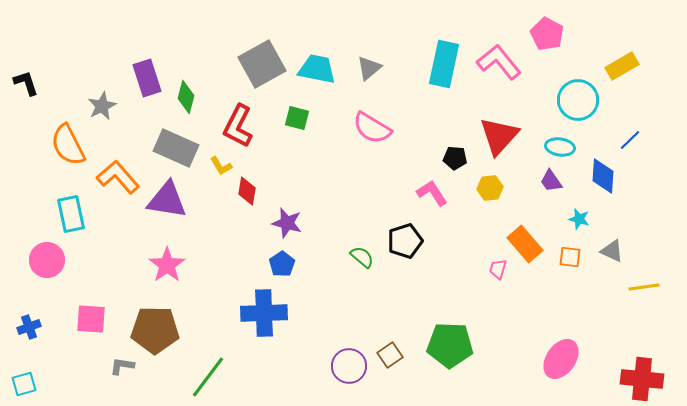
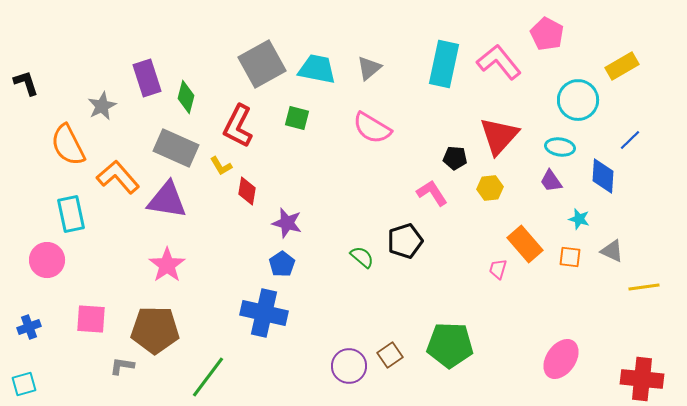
blue cross at (264, 313): rotated 15 degrees clockwise
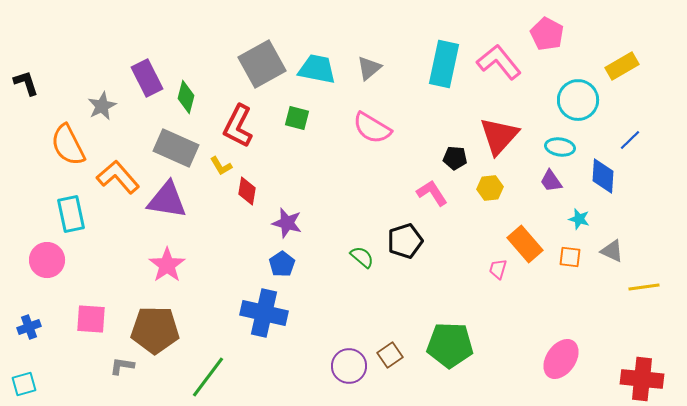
purple rectangle at (147, 78): rotated 9 degrees counterclockwise
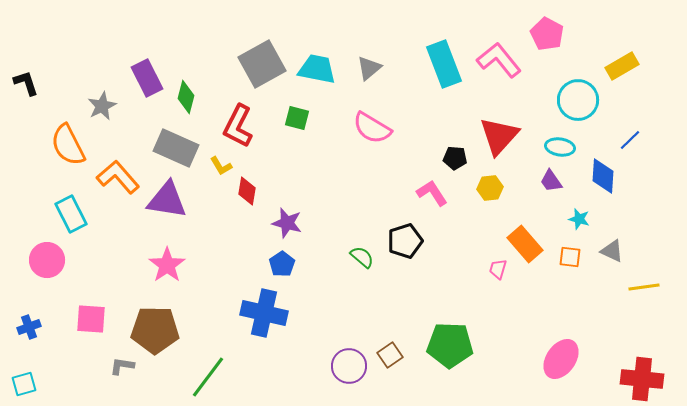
pink L-shape at (499, 62): moved 2 px up
cyan rectangle at (444, 64): rotated 33 degrees counterclockwise
cyan rectangle at (71, 214): rotated 15 degrees counterclockwise
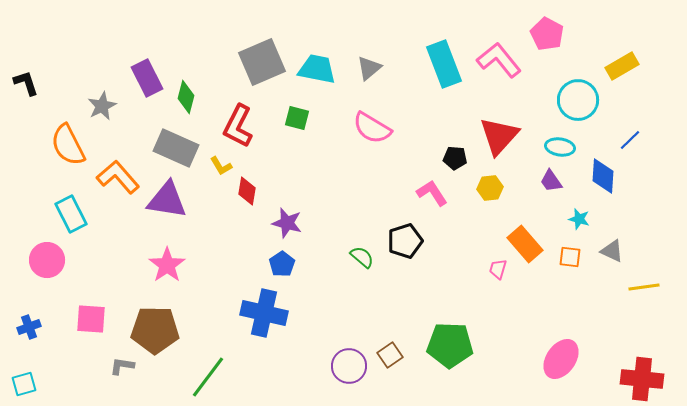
gray square at (262, 64): moved 2 px up; rotated 6 degrees clockwise
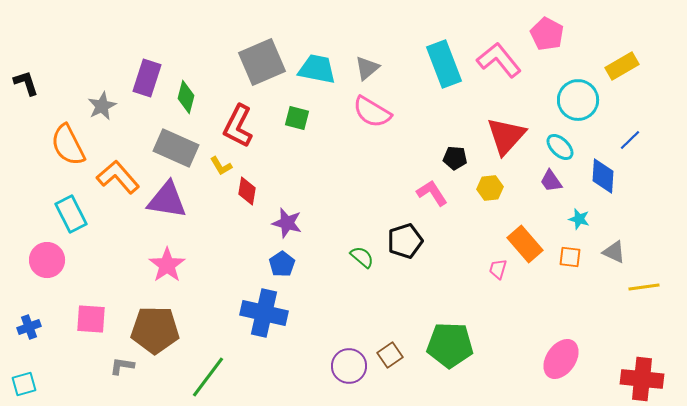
gray triangle at (369, 68): moved 2 px left
purple rectangle at (147, 78): rotated 45 degrees clockwise
pink semicircle at (372, 128): moved 16 px up
red triangle at (499, 136): moved 7 px right
cyan ellipse at (560, 147): rotated 36 degrees clockwise
gray triangle at (612, 251): moved 2 px right, 1 px down
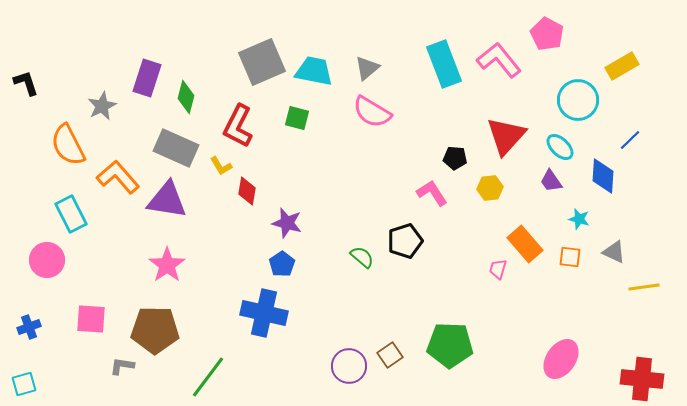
cyan trapezoid at (317, 69): moved 3 px left, 2 px down
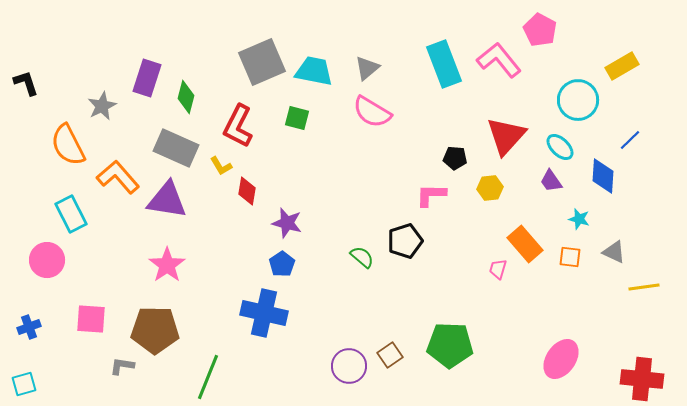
pink pentagon at (547, 34): moved 7 px left, 4 px up
pink L-shape at (432, 193): moved 1 px left, 2 px down; rotated 56 degrees counterclockwise
green line at (208, 377): rotated 15 degrees counterclockwise
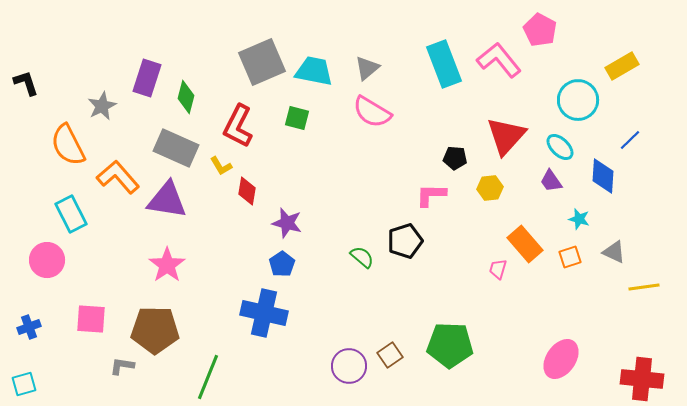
orange square at (570, 257): rotated 25 degrees counterclockwise
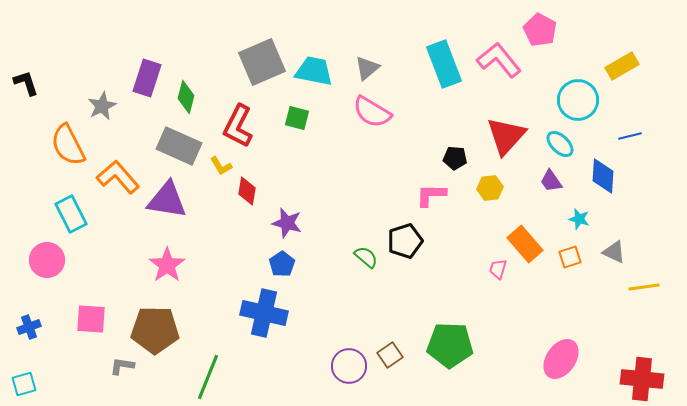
blue line at (630, 140): moved 4 px up; rotated 30 degrees clockwise
cyan ellipse at (560, 147): moved 3 px up
gray rectangle at (176, 148): moved 3 px right, 2 px up
green semicircle at (362, 257): moved 4 px right
